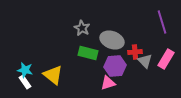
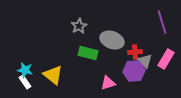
gray star: moved 3 px left, 2 px up; rotated 14 degrees clockwise
purple hexagon: moved 19 px right, 5 px down
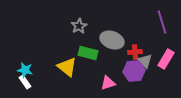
yellow triangle: moved 14 px right, 8 px up
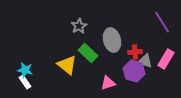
purple line: rotated 15 degrees counterclockwise
gray ellipse: rotated 55 degrees clockwise
green rectangle: rotated 30 degrees clockwise
gray triangle: rotated 28 degrees counterclockwise
yellow triangle: moved 2 px up
purple hexagon: rotated 20 degrees clockwise
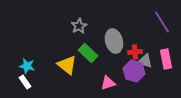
gray ellipse: moved 2 px right, 1 px down
pink rectangle: rotated 42 degrees counterclockwise
cyan star: moved 2 px right, 4 px up
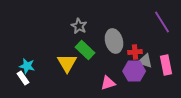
gray star: rotated 14 degrees counterclockwise
green rectangle: moved 3 px left, 3 px up
pink rectangle: moved 6 px down
yellow triangle: moved 2 px up; rotated 20 degrees clockwise
purple hexagon: rotated 15 degrees counterclockwise
white rectangle: moved 2 px left, 4 px up
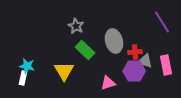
gray star: moved 3 px left
yellow triangle: moved 3 px left, 8 px down
white rectangle: rotated 48 degrees clockwise
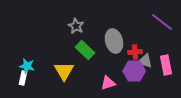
purple line: rotated 20 degrees counterclockwise
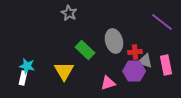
gray star: moved 7 px left, 13 px up
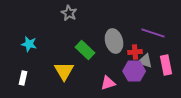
purple line: moved 9 px left, 11 px down; rotated 20 degrees counterclockwise
cyan star: moved 2 px right, 22 px up
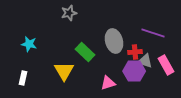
gray star: rotated 28 degrees clockwise
green rectangle: moved 2 px down
pink rectangle: rotated 18 degrees counterclockwise
